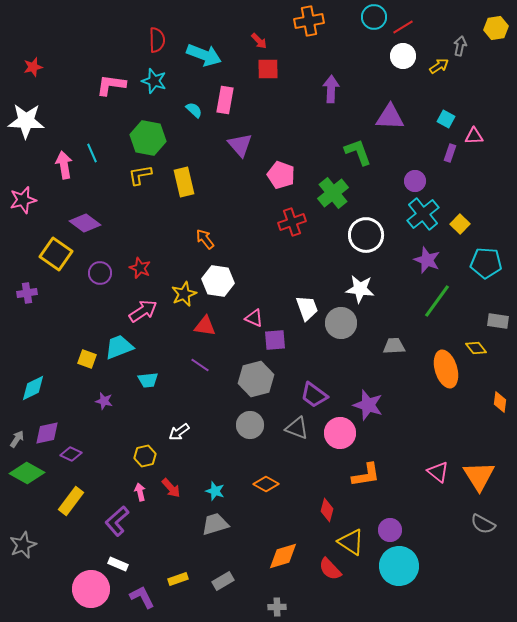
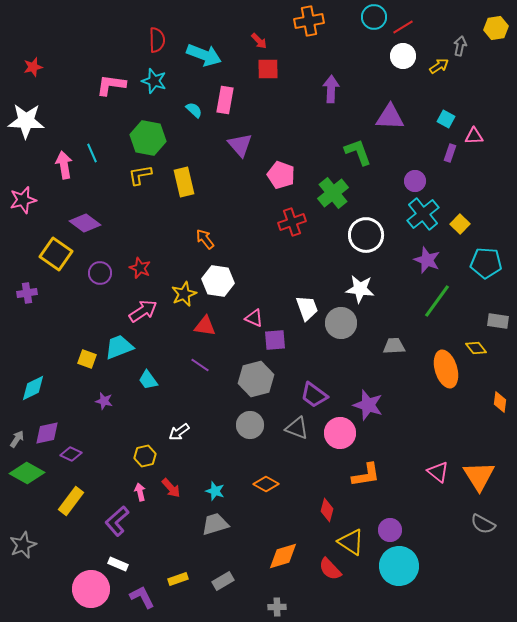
cyan trapezoid at (148, 380): rotated 60 degrees clockwise
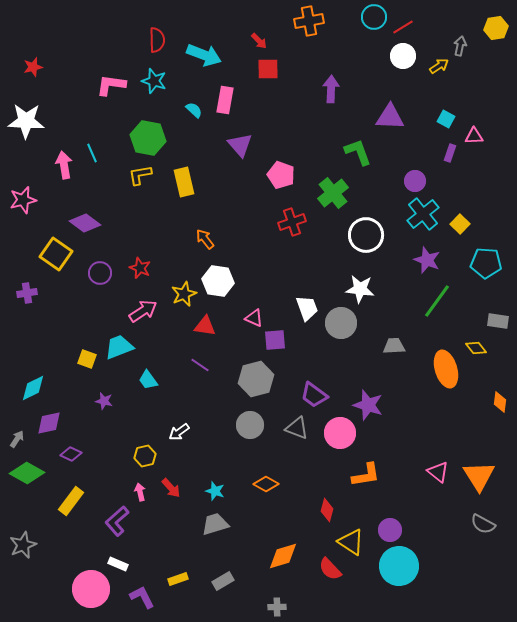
purple diamond at (47, 433): moved 2 px right, 10 px up
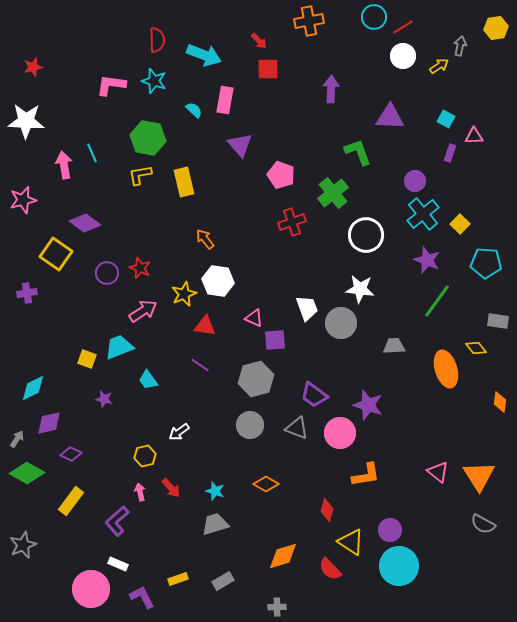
purple circle at (100, 273): moved 7 px right
purple star at (104, 401): moved 2 px up
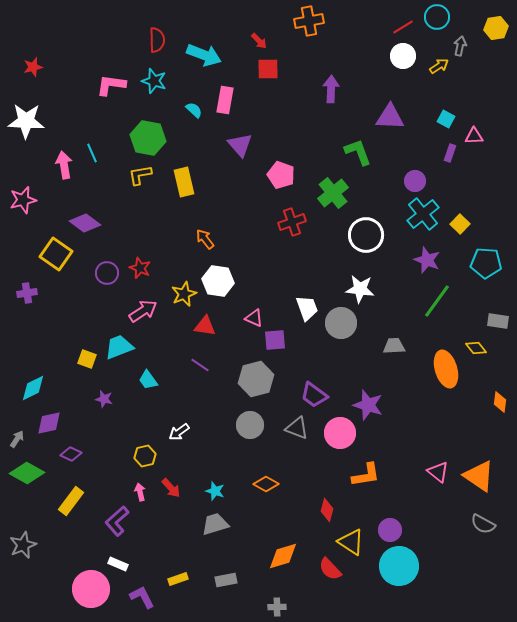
cyan circle at (374, 17): moved 63 px right
orange triangle at (479, 476): rotated 24 degrees counterclockwise
gray rectangle at (223, 581): moved 3 px right, 1 px up; rotated 20 degrees clockwise
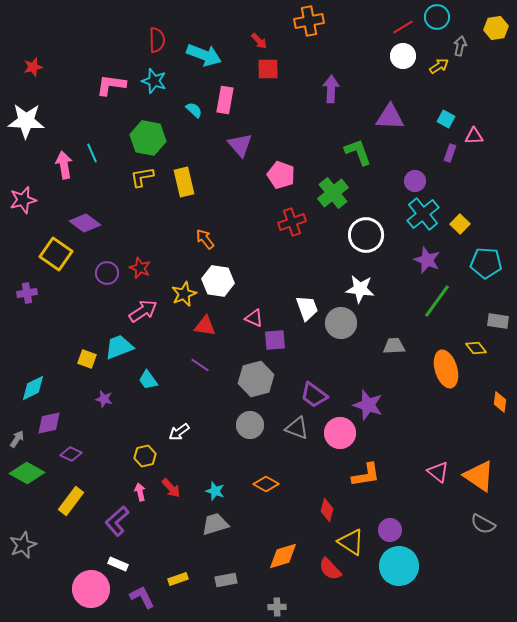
yellow L-shape at (140, 175): moved 2 px right, 2 px down
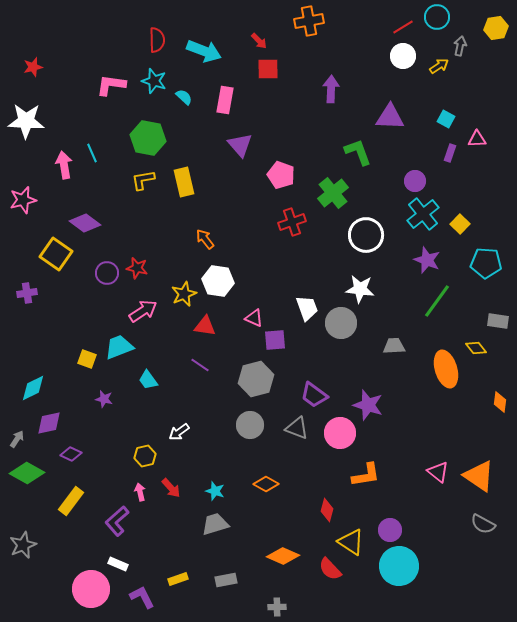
cyan arrow at (204, 55): moved 4 px up
cyan semicircle at (194, 110): moved 10 px left, 13 px up
pink triangle at (474, 136): moved 3 px right, 3 px down
yellow L-shape at (142, 177): moved 1 px right, 3 px down
red star at (140, 268): moved 3 px left; rotated 10 degrees counterclockwise
orange diamond at (283, 556): rotated 40 degrees clockwise
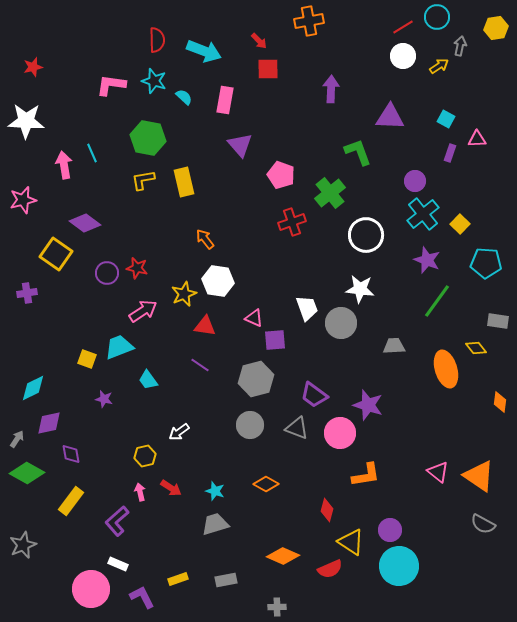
green cross at (333, 193): moved 3 px left
purple diamond at (71, 454): rotated 55 degrees clockwise
red arrow at (171, 488): rotated 15 degrees counterclockwise
red semicircle at (330, 569): rotated 70 degrees counterclockwise
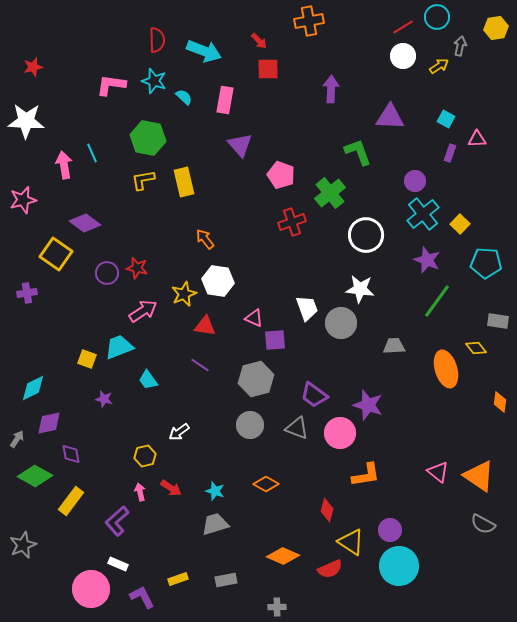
green diamond at (27, 473): moved 8 px right, 3 px down
